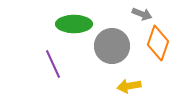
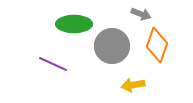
gray arrow: moved 1 px left
orange diamond: moved 1 px left, 2 px down
purple line: rotated 40 degrees counterclockwise
yellow arrow: moved 4 px right, 1 px up
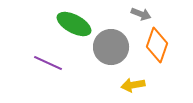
green ellipse: rotated 28 degrees clockwise
gray circle: moved 1 px left, 1 px down
purple line: moved 5 px left, 1 px up
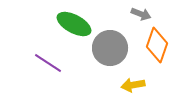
gray circle: moved 1 px left, 1 px down
purple line: rotated 8 degrees clockwise
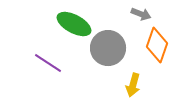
gray circle: moved 2 px left
yellow arrow: rotated 65 degrees counterclockwise
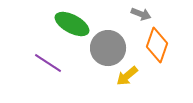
green ellipse: moved 2 px left
yellow arrow: moved 6 px left, 9 px up; rotated 35 degrees clockwise
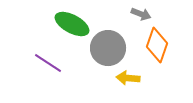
yellow arrow: moved 1 px right, 2 px down; rotated 45 degrees clockwise
